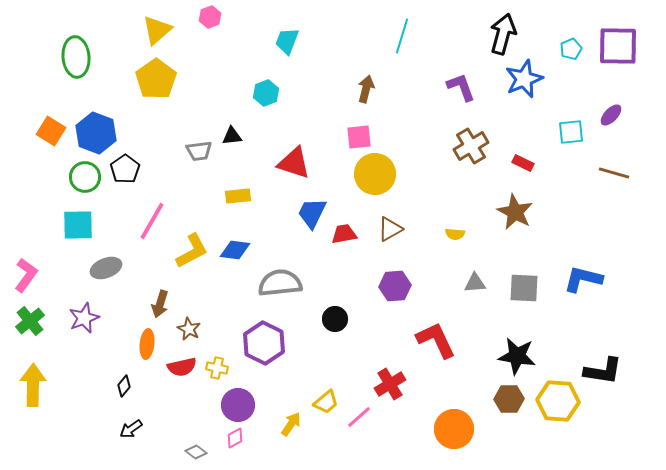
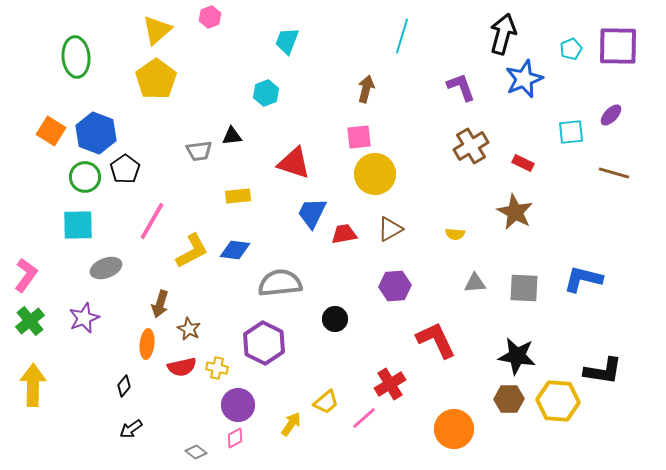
pink line at (359, 417): moved 5 px right, 1 px down
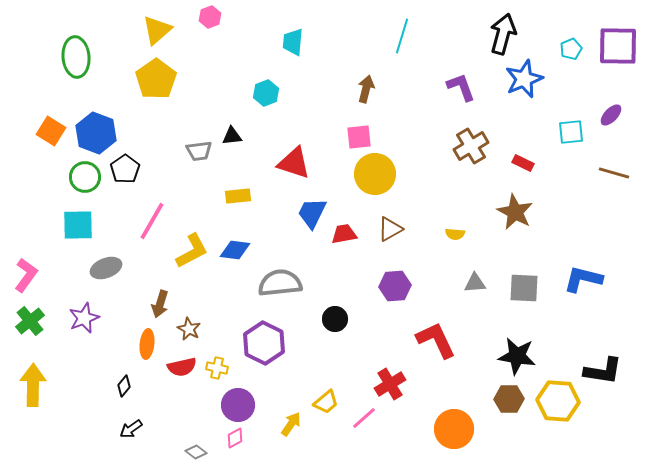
cyan trapezoid at (287, 41): moved 6 px right, 1 px down; rotated 16 degrees counterclockwise
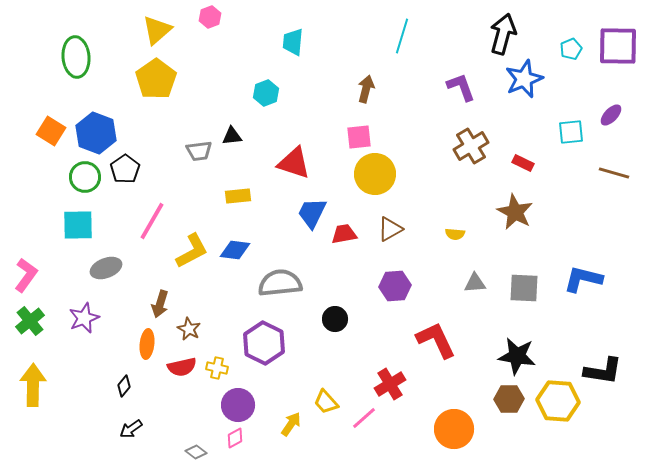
yellow trapezoid at (326, 402): rotated 88 degrees clockwise
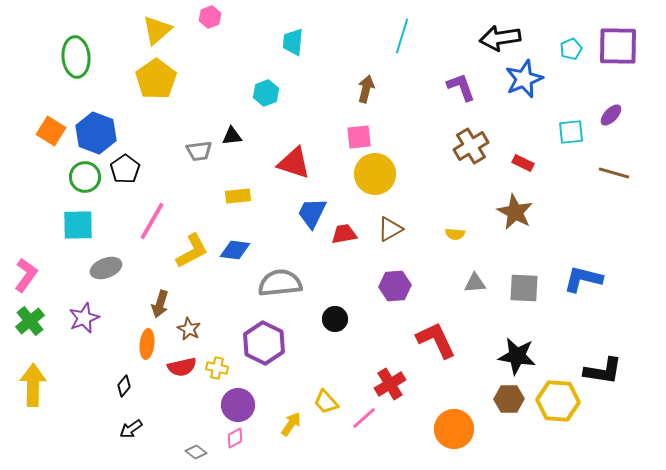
black arrow at (503, 34): moved 3 px left, 4 px down; rotated 114 degrees counterclockwise
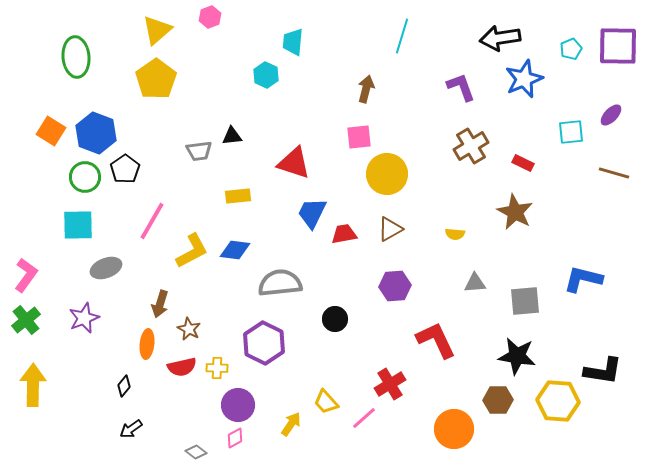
cyan hexagon at (266, 93): moved 18 px up; rotated 15 degrees counterclockwise
yellow circle at (375, 174): moved 12 px right
gray square at (524, 288): moved 1 px right, 13 px down; rotated 8 degrees counterclockwise
green cross at (30, 321): moved 4 px left, 1 px up
yellow cross at (217, 368): rotated 10 degrees counterclockwise
brown hexagon at (509, 399): moved 11 px left, 1 px down
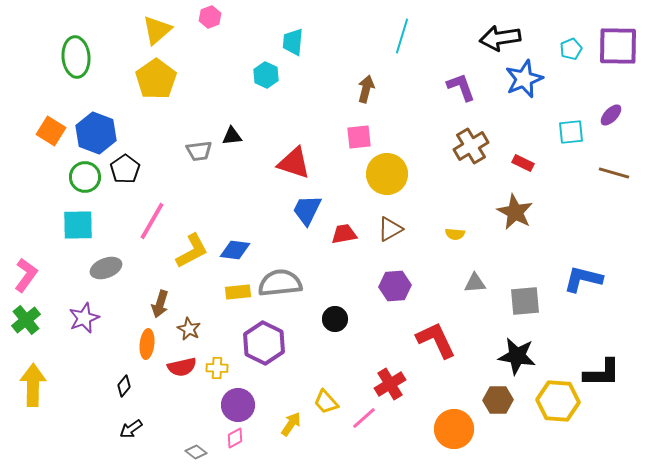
yellow rectangle at (238, 196): moved 96 px down
blue trapezoid at (312, 213): moved 5 px left, 3 px up
black L-shape at (603, 371): moved 1 px left, 2 px down; rotated 9 degrees counterclockwise
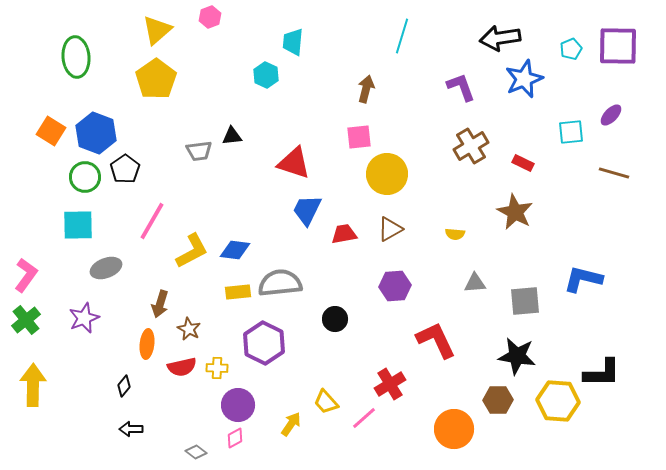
black arrow at (131, 429): rotated 35 degrees clockwise
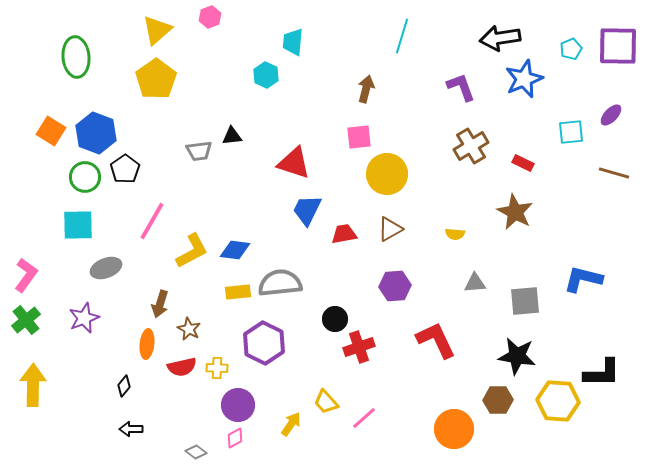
red cross at (390, 384): moved 31 px left, 37 px up; rotated 12 degrees clockwise
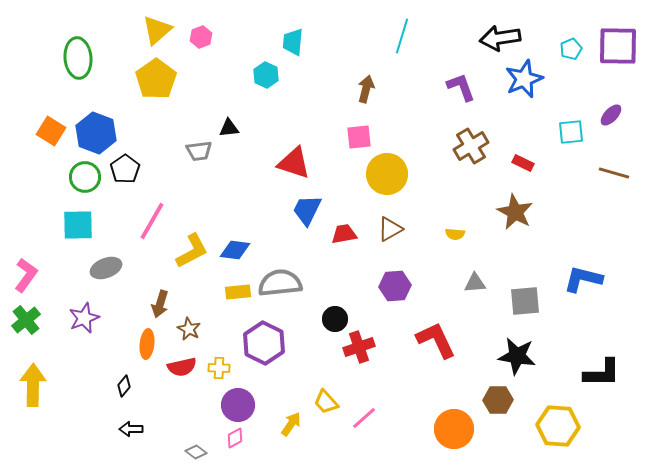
pink hexagon at (210, 17): moved 9 px left, 20 px down
green ellipse at (76, 57): moved 2 px right, 1 px down
black triangle at (232, 136): moved 3 px left, 8 px up
yellow cross at (217, 368): moved 2 px right
yellow hexagon at (558, 401): moved 25 px down
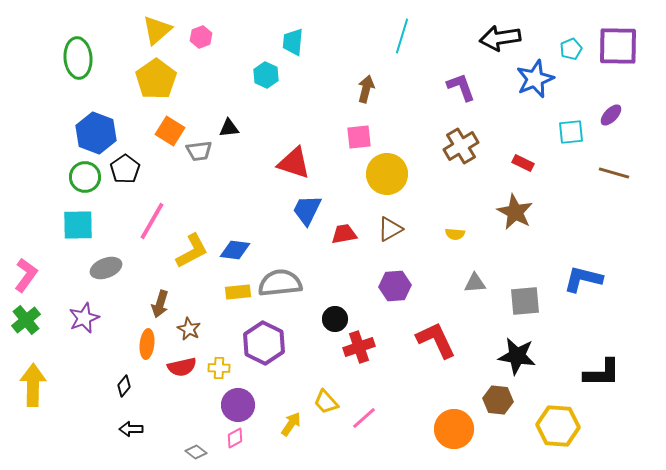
blue star at (524, 79): moved 11 px right
orange square at (51, 131): moved 119 px right
brown cross at (471, 146): moved 10 px left
brown hexagon at (498, 400): rotated 8 degrees clockwise
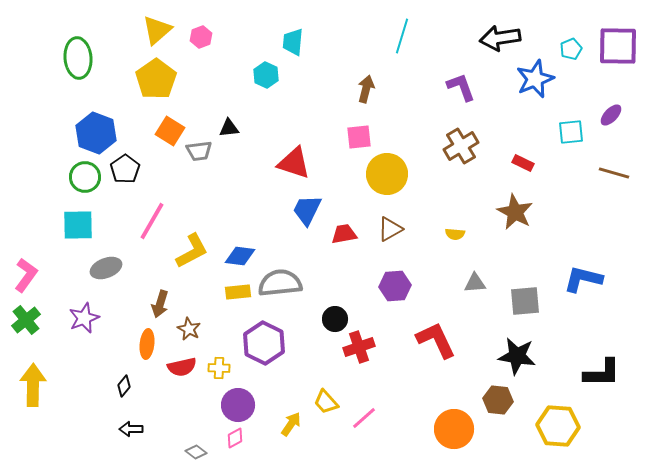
blue diamond at (235, 250): moved 5 px right, 6 px down
